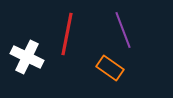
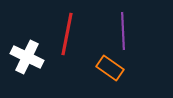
purple line: moved 1 px down; rotated 18 degrees clockwise
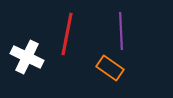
purple line: moved 2 px left
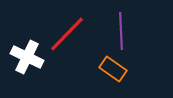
red line: rotated 33 degrees clockwise
orange rectangle: moved 3 px right, 1 px down
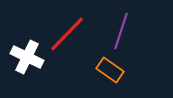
purple line: rotated 21 degrees clockwise
orange rectangle: moved 3 px left, 1 px down
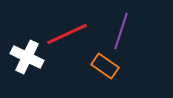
red line: rotated 21 degrees clockwise
orange rectangle: moved 5 px left, 4 px up
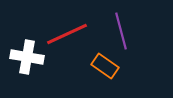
purple line: rotated 33 degrees counterclockwise
white cross: rotated 16 degrees counterclockwise
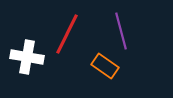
red line: rotated 39 degrees counterclockwise
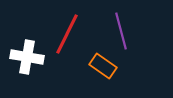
orange rectangle: moved 2 px left
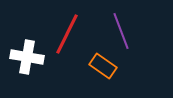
purple line: rotated 6 degrees counterclockwise
